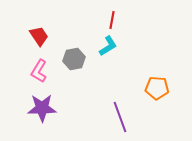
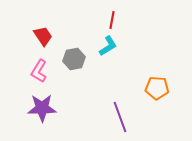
red trapezoid: moved 4 px right
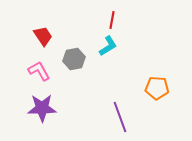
pink L-shape: rotated 120 degrees clockwise
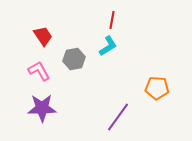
purple line: moved 2 px left; rotated 56 degrees clockwise
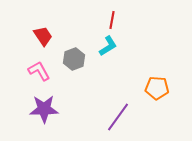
gray hexagon: rotated 10 degrees counterclockwise
purple star: moved 2 px right, 1 px down
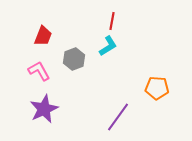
red line: moved 1 px down
red trapezoid: rotated 55 degrees clockwise
purple star: rotated 24 degrees counterclockwise
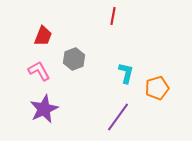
red line: moved 1 px right, 5 px up
cyan L-shape: moved 18 px right, 27 px down; rotated 45 degrees counterclockwise
orange pentagon: rotated 20 degrees counterclockwise
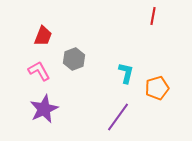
red line: moved 40 px right
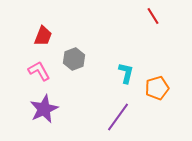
red line: rotated 42 degrees counterclockwise
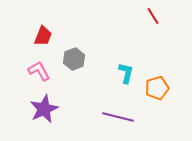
purple line: rotated 68 degrees clockwise
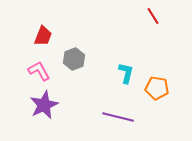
orange pentagon: rotated 25 degrees clockwise
purple star: moved 4 px up
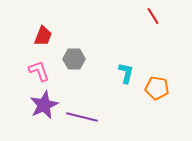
gray hexagon: rotated 20 degrees clockwise
pink L-shape: rotated 10 degrees clockwise
purple line: moved 36 px left
